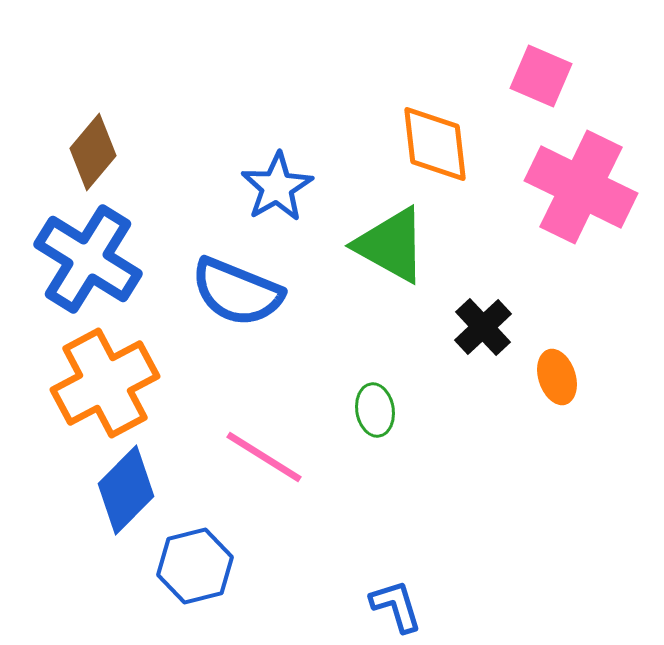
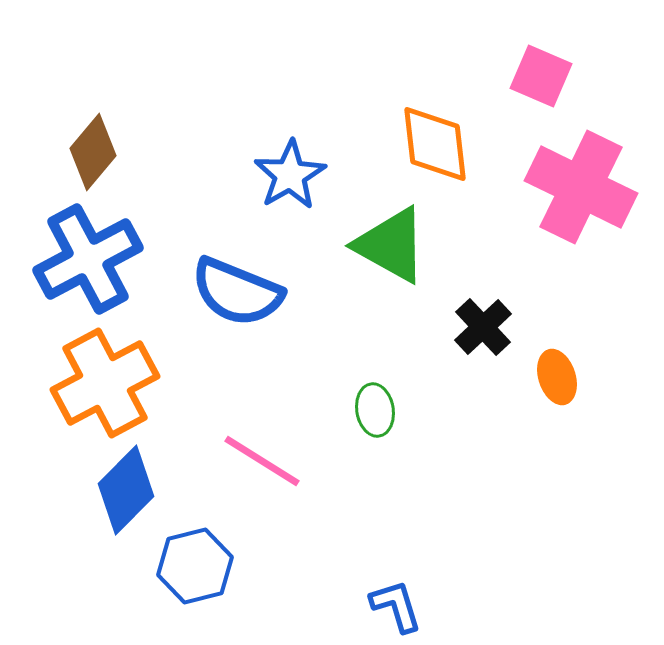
blue star: moved 13 px right, 12 px up
blue cross: rotated 30 degrees clockwise
pink line: moved 2 px left, 4 px down
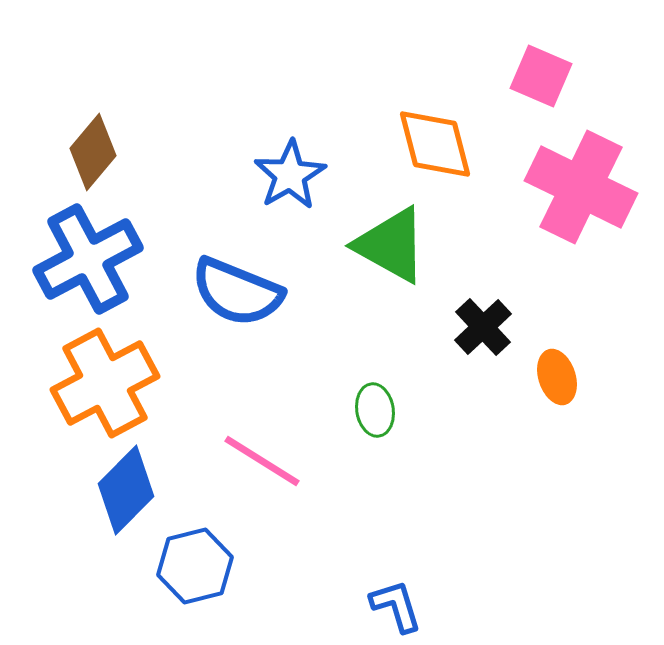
orange diamond: rotated 8 degrees counterclockwise
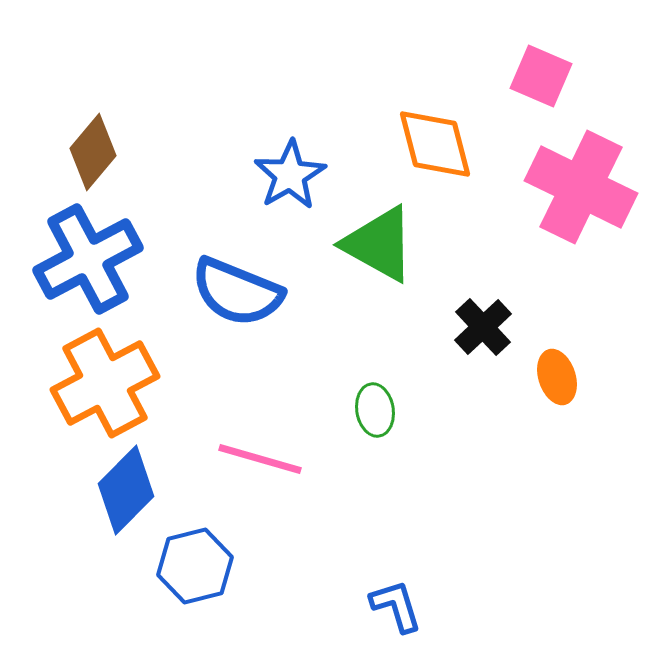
green triangle: moved 12 px left, 1 px up
pink line: moved 2 px left, 2 px up; rotated 16 degrees counterclockwise
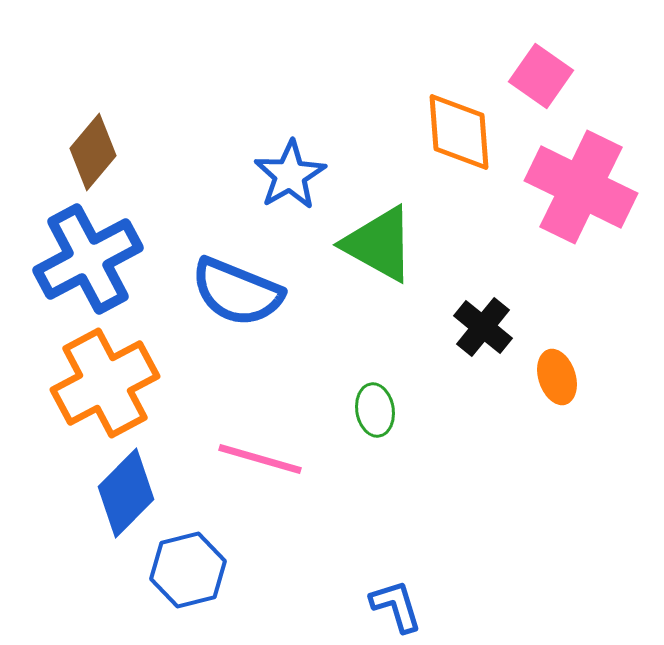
pink square: rotated 12 degrees clockwise
orange diamond: moved 24 px right, 12 px up; rotated 10 degrees clockwise
black cross: rotated 8 degrees counterclockwise
blue diamond: moved 3 px down
blue hexagon: moved 7 px left, 4 px down
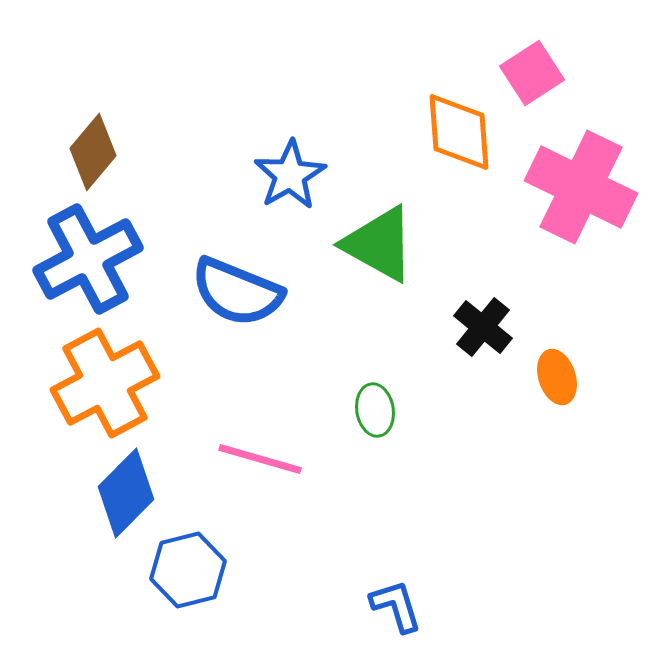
pink square: moved 9 px left, 3 px up; rotated 22 degrees clockwise
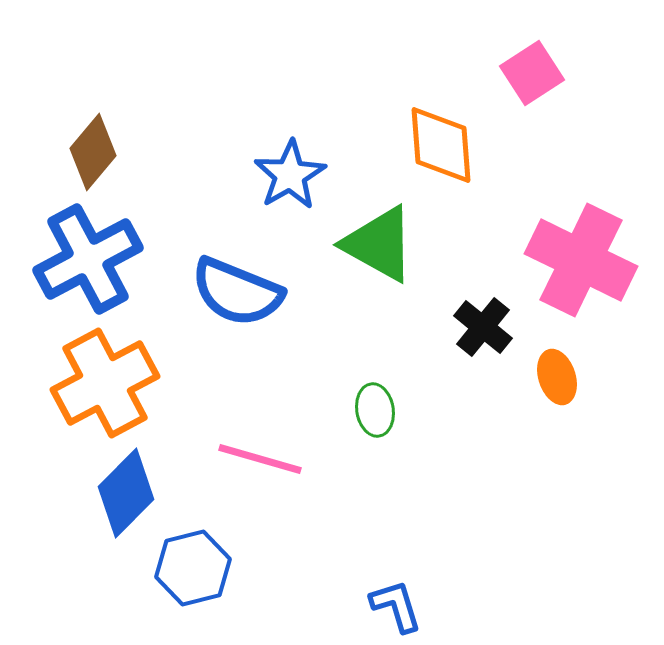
orange diamond: moved 18 px left, 13 px down
pink cross: moved 73 px down
blue hexagon: moved 5 px right, 2 px up
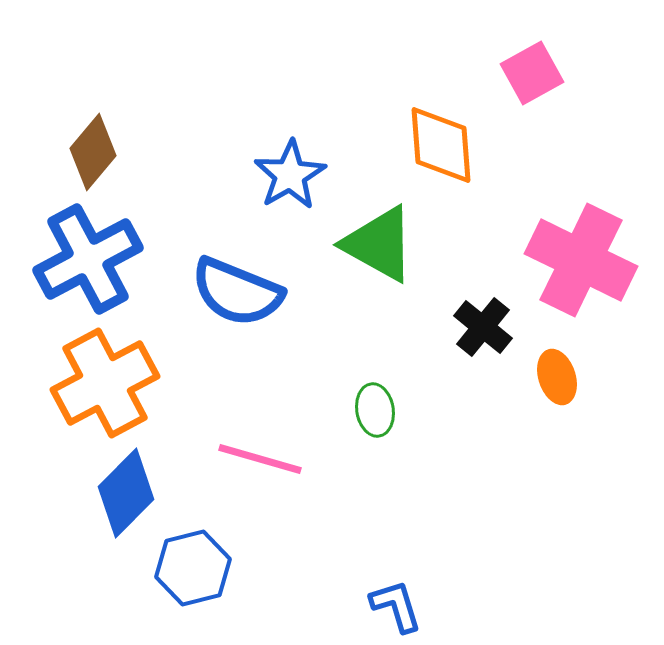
pink square: rotated 4 degrees clockwise
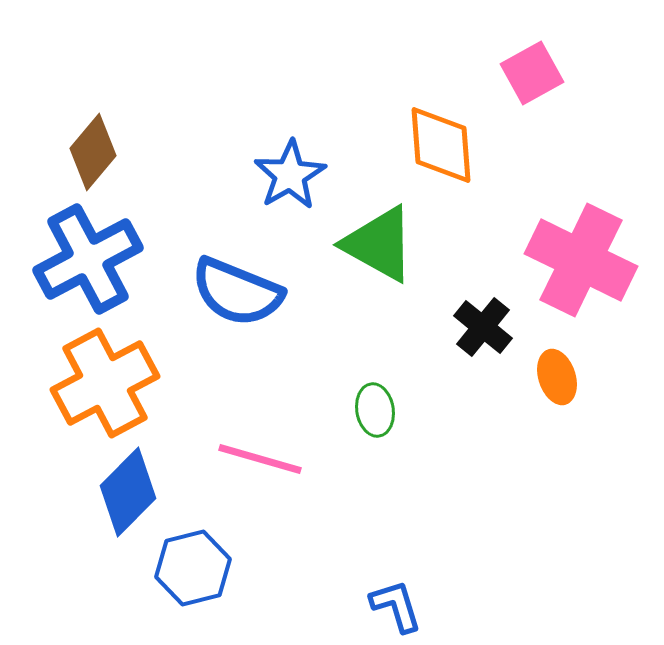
blue diamond: moved 2 px right, 1 px up
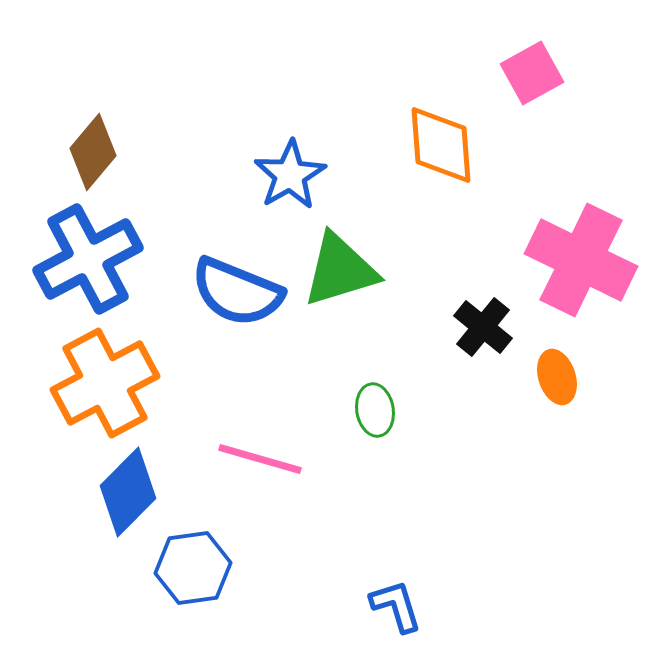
green triangle: moved 39 px left, 26 px down; rotated 46 degrees counterclockwise
blue hexagon: rotated 6 degrees clockwise
